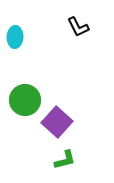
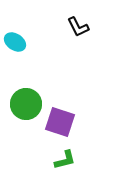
cyan ellipse: moved 5 px down; rotated 60 degrees counterclockwise
green circle: moved 1 px right, 4 px down
purple square: moved 3 px right; rotated 24 degrees counterclockwise
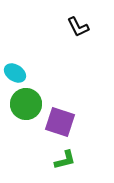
cyan ellipse: moved 31 px down
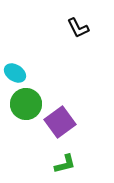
black L-shape: moved 1 px down
purple square: rotated 36 degrees clockwise
green L-shape: moved 4 px down
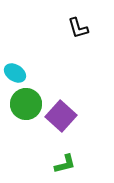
black L-shape: rotated 10 degrees clockwise
purple square: moved 1 px right, 6 px up; rotated 12 degrees counterclockwise
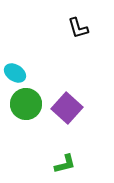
purple square: moved 6 px right, 8 px up
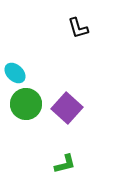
cyan ellipse: rotated 10 degrees clockwise
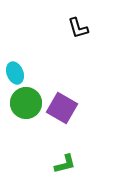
cyan ellipse: rotated 25 degrees clockwise
green circle: moved 1 px up
purple square: moved 5 px left; rotated 12 degrees counterclockwise
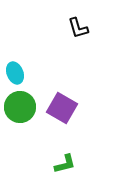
green circle: moved 6 px left, 4 px down
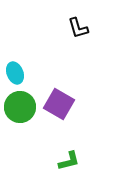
purple square: moved 3 px left, 4 px up
green L-shape: moved 4 px right, 3 px up
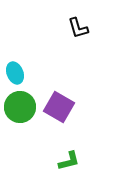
purple square: moved 3 px down
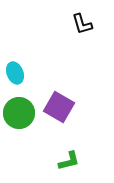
black L-shape: moved 4 px right, 4 px up
green circle: moved 1 px left, 6 px down
